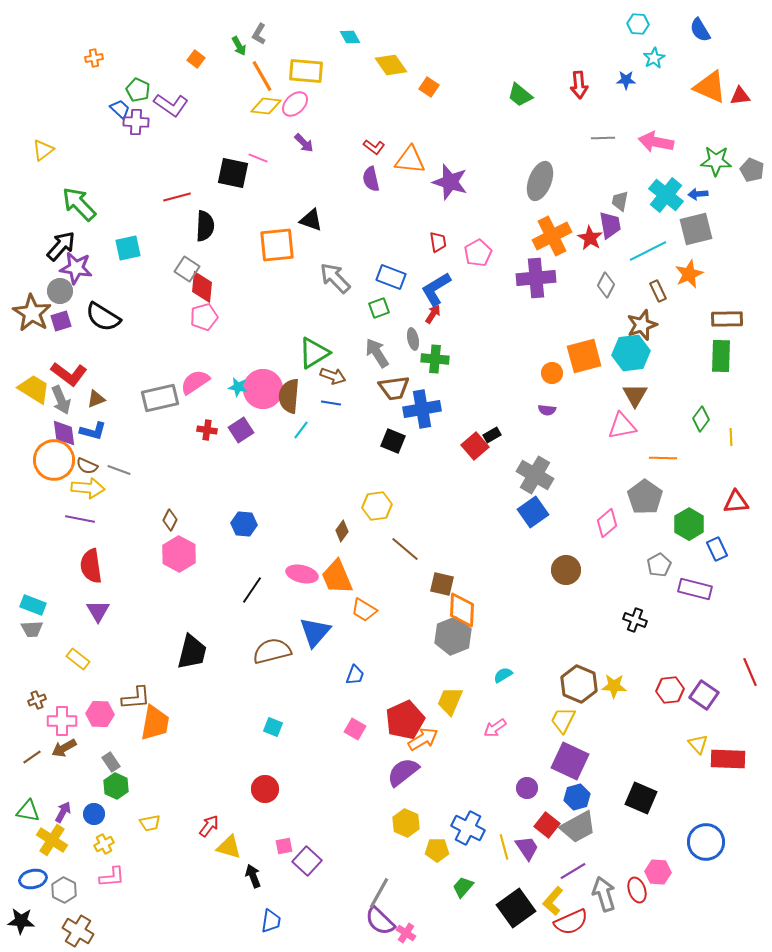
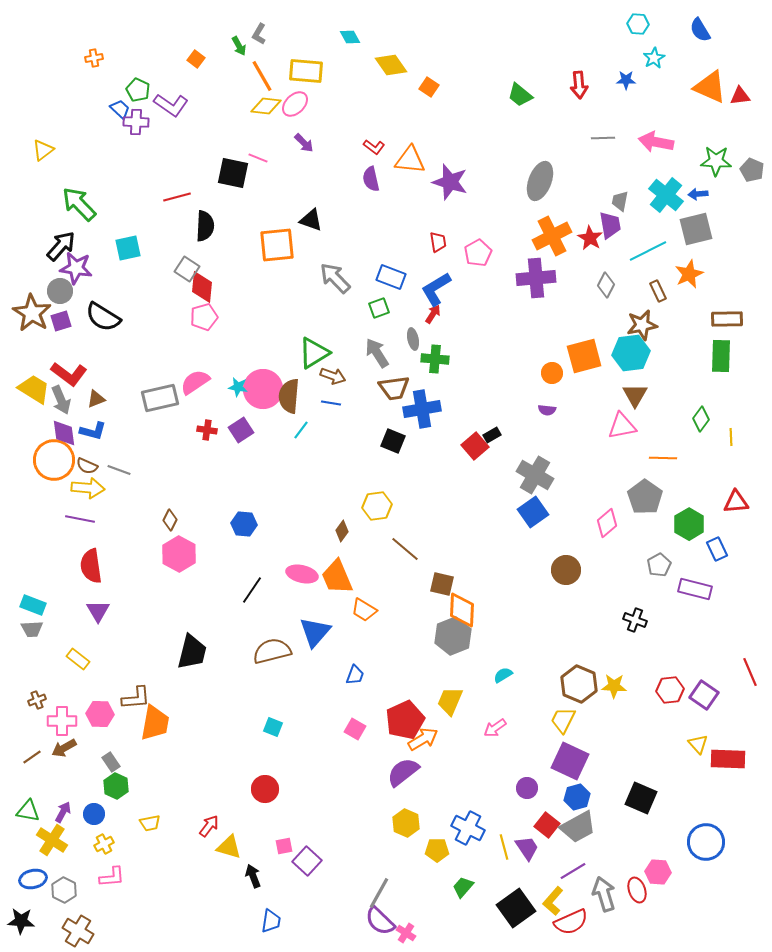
brown star at (642, 325): rotated 8 degrees clockwise
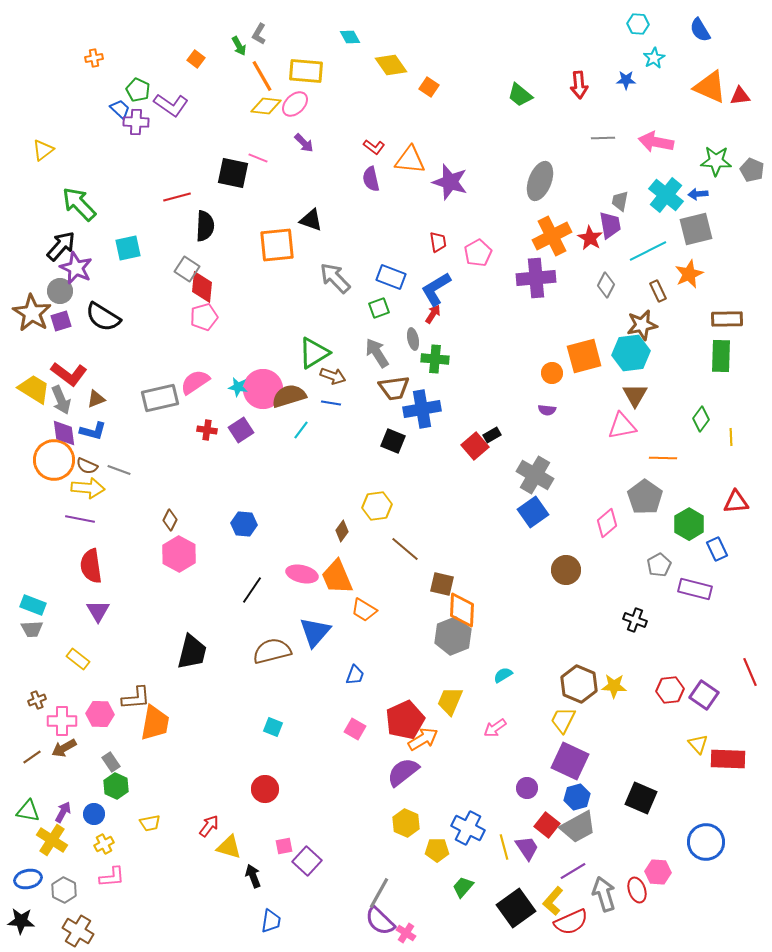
purple star at (76, 268): rotated 16 degrees clockwise
brown semicircle at (289, 396): rotated 68 degrees clockwise
blue ellipse at (33, 879): moved 5 px left
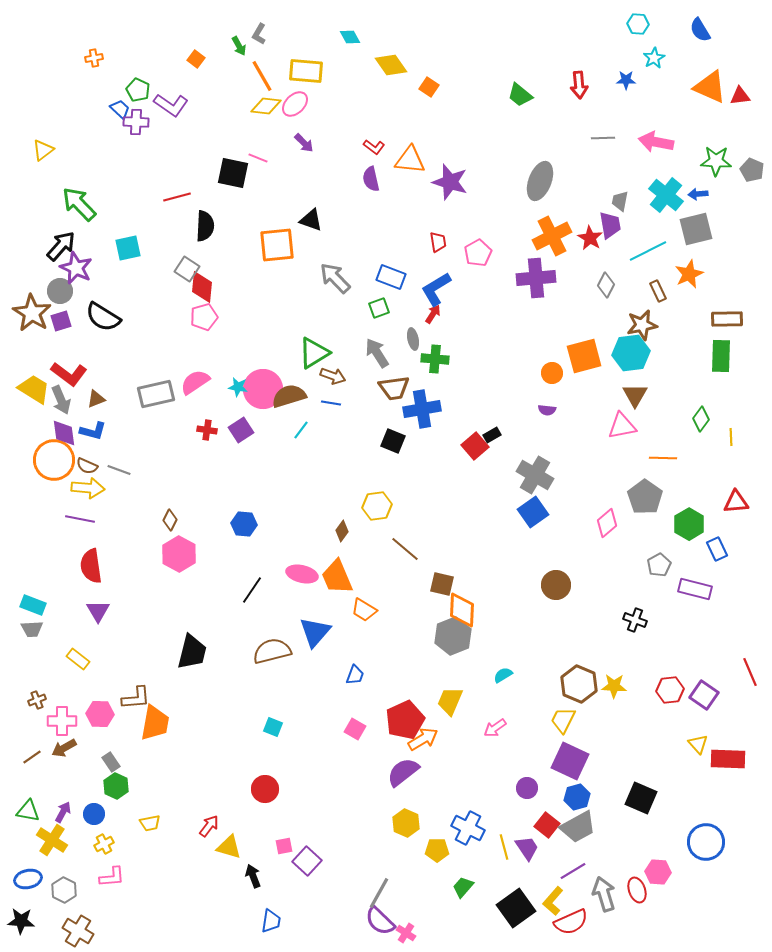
gray rectangle at (160, 398): moved 4 px left, 4 px up
brown circle at (566, 570): moved 10 px left, 15 px down
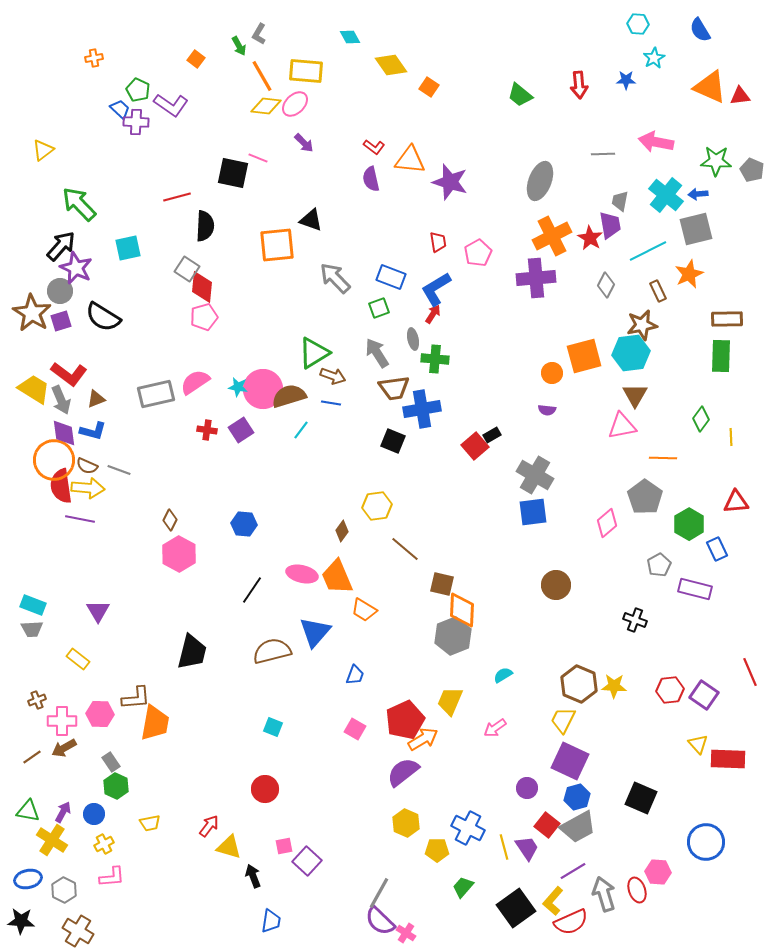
gray line at (603, 138): moved 16 px down
blue square at (533, 512): rotated 28 degrees clockwise
red semicircle at (91, 566): moved 30 px left, 80 px up
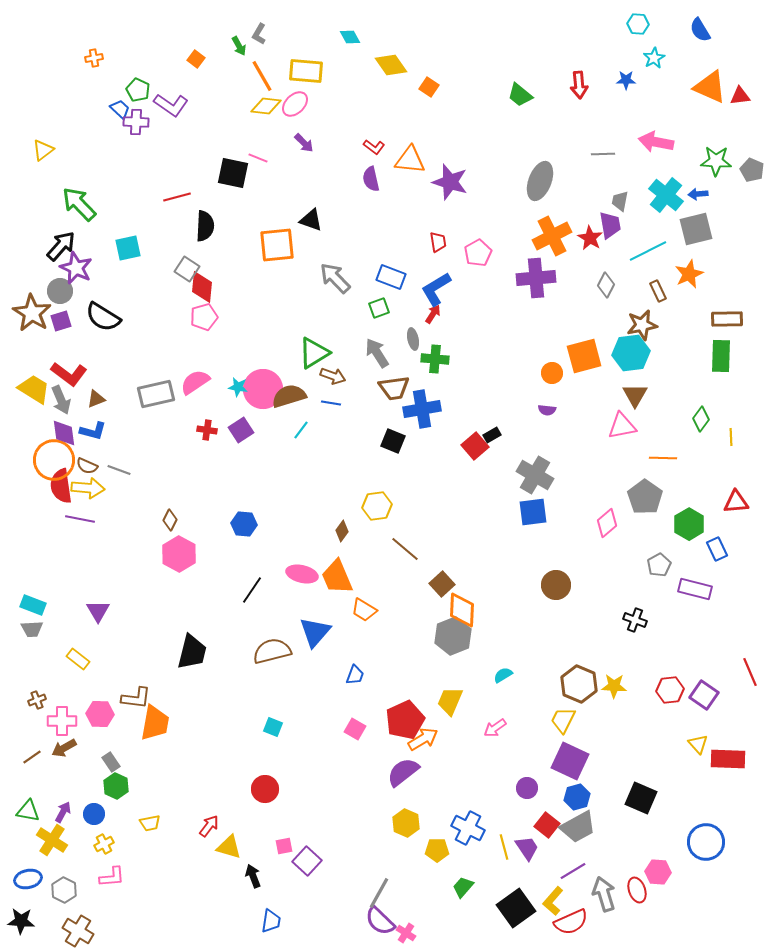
brown square at (442, 584): rotated 35 degrees clockwise
brown L-shape at (136, 698): rotated 12 degrees clockwise
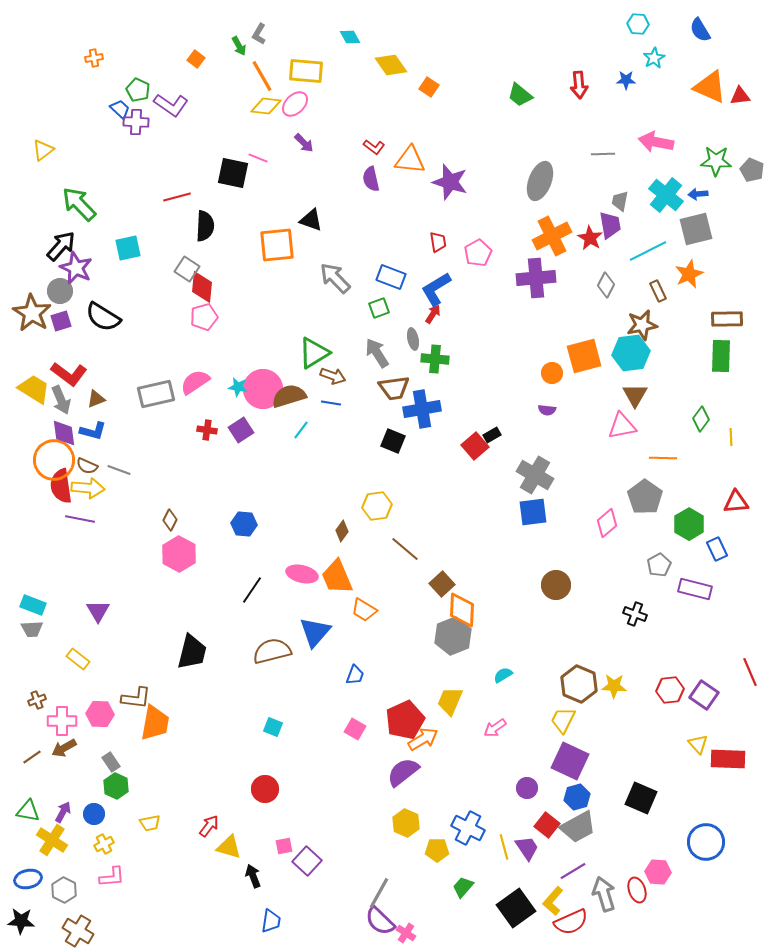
black cross at (635, 620): moved 6 px up
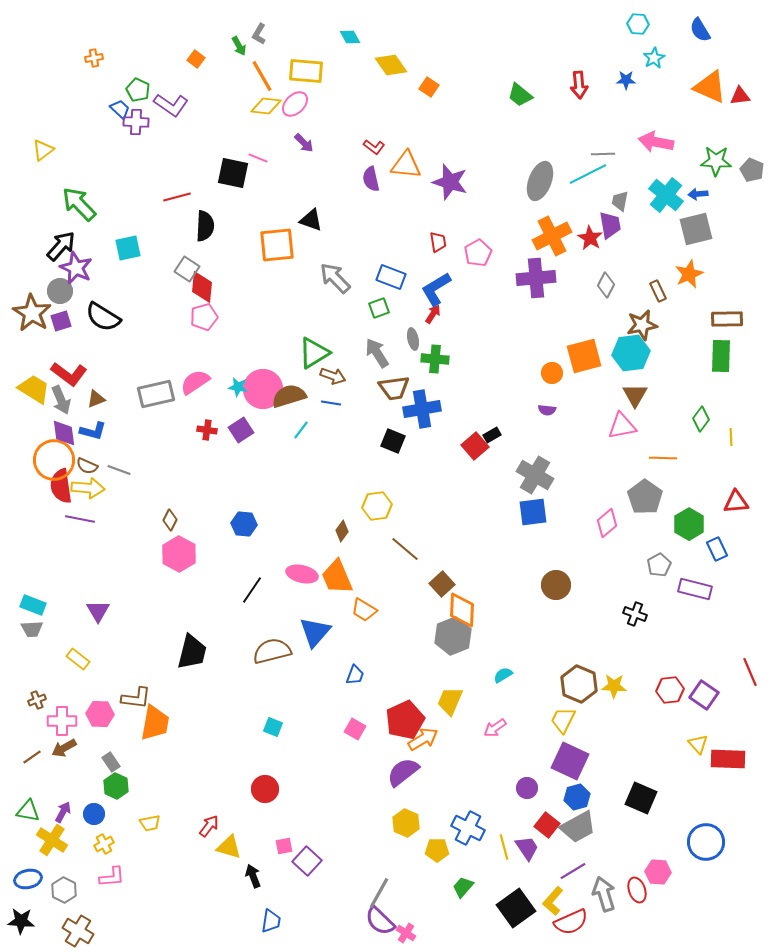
orange triangle at (410, 160): moved 4 px left, 5 px down
cyan line at (648, 251): moved 60 px left, 77 px up
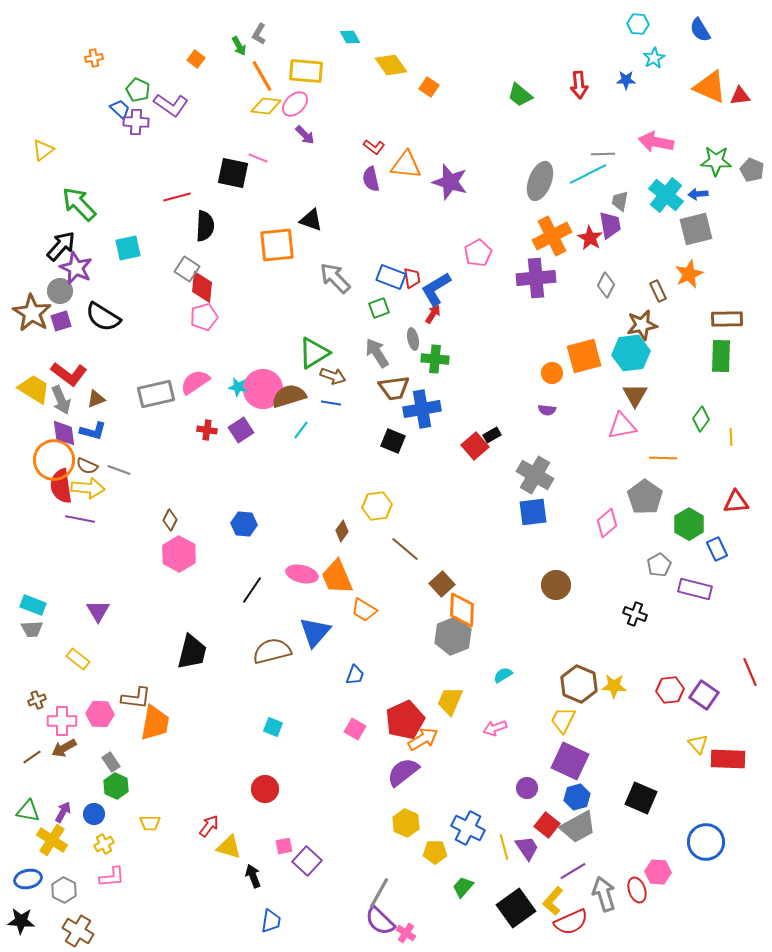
purple arrow at (304, 143): moved 1 px right, 8 px up
red trapezoid at (438, 242): moved 26 px left, 36 px down
pink arrow at (495, 728): rotated 15 degrees clockwise
yellow trapezoid at (150, 823): rotated 10 degrees clockwise
yellow pentagon at (437, 850): moved 2 px left, 2 px down
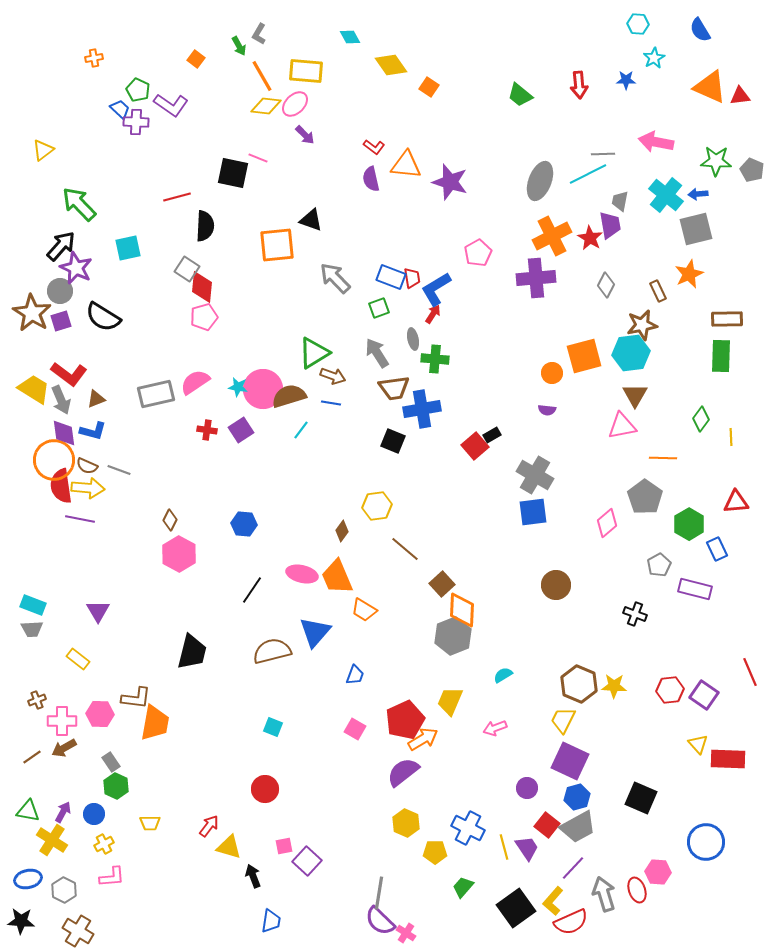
purple line at (573, 871): moved 3 px up; rotated 16 degrees counterclockwise
gray line at (379, 893): rotated 20 degrees counterclockwise
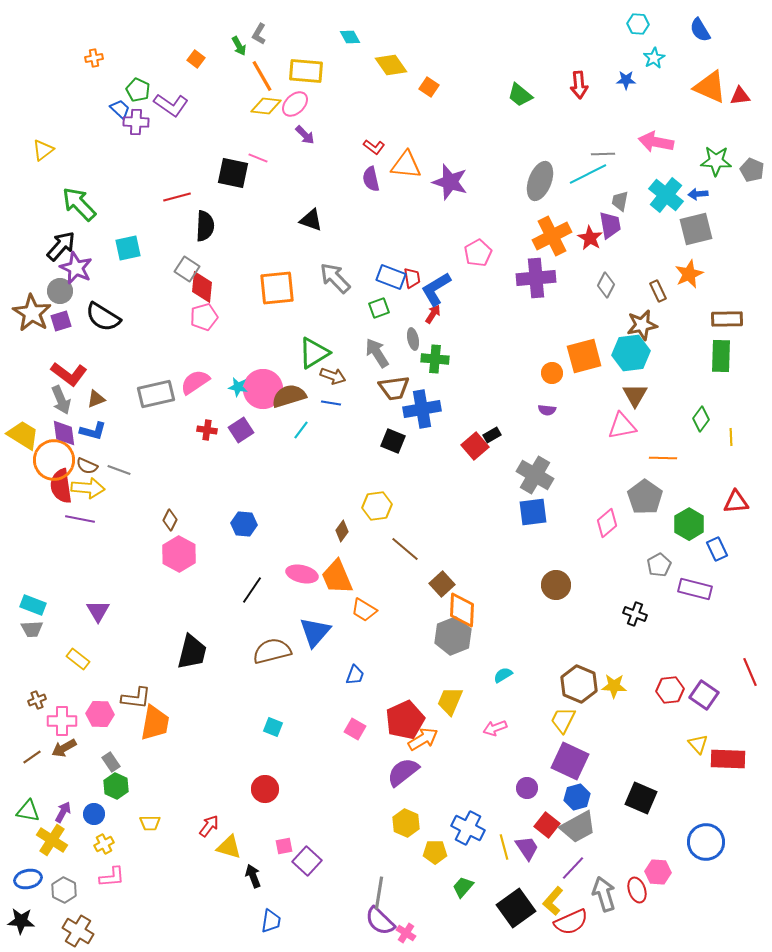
orange square at (277, 245): moved 43 px down
yellow trapezoid at (34, 389): moved 11 px left, 46 px down
